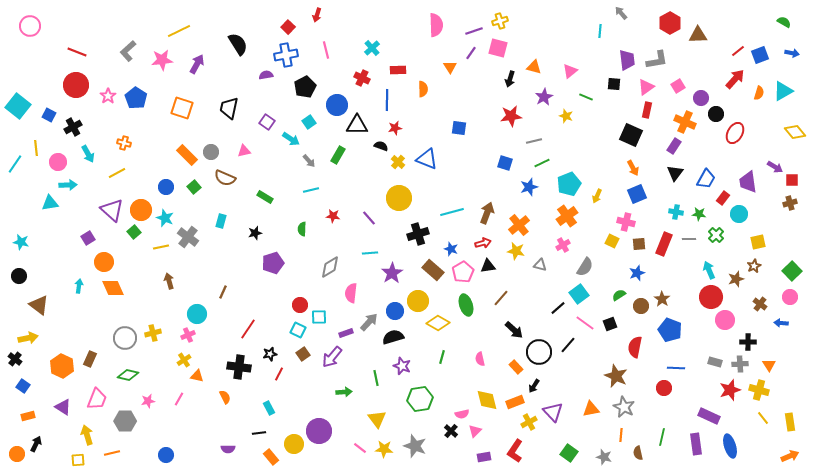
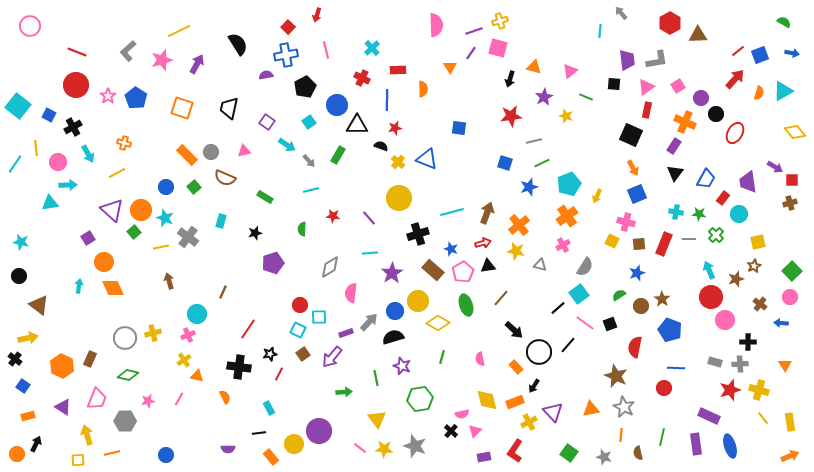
pink star at (162, 60): rotated 10 degrees counterclockwise
cyan arrow at (291, 139): moved 4 px left, 6 px down
orange triangle at (769, 365): moved 16 px right
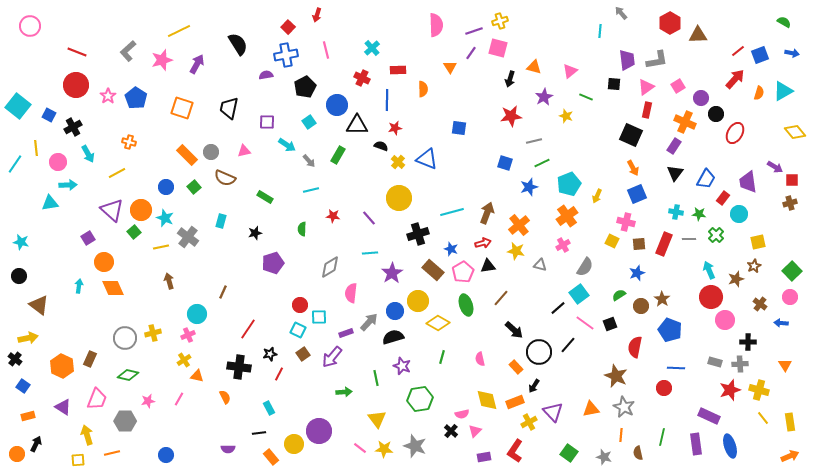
purple square at (267, 122): rotated 35 degrees counterclockwise
orange cross at (124, 143): moved 5 px right, 1 px up
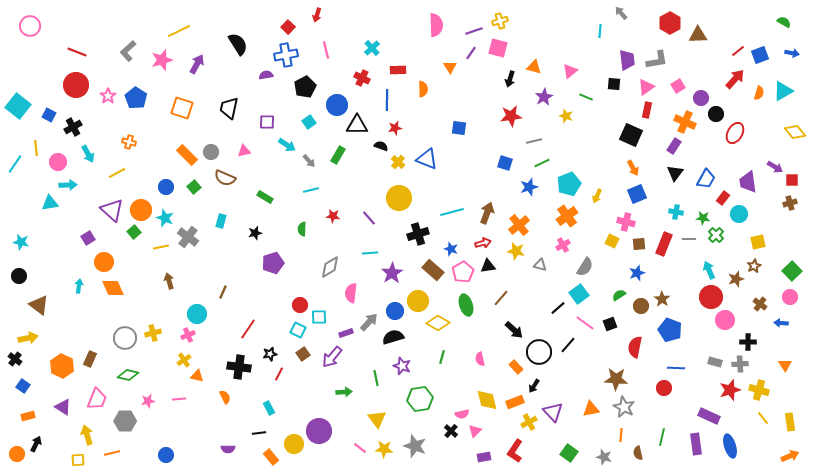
green star at (699, 214): moved 4 px right, 4 px down
brown star at (616, 376): moved 3 px down; rotated 20 degrees counterclockwise
pink line at (179, 399): rotated 56 degrees clockwise
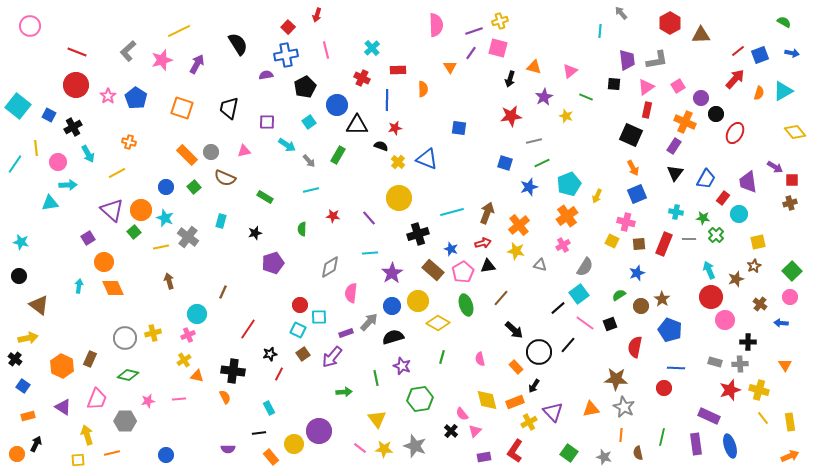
brown triangle at (698, 35): moved 3 px right
blue circle at (395, 311): moved 3 px left, 5 px up
black cross at (239, 367): moved 6 px left, 4 px down
pink semicircle at (462, 414): rotated 64 degrees clockwise
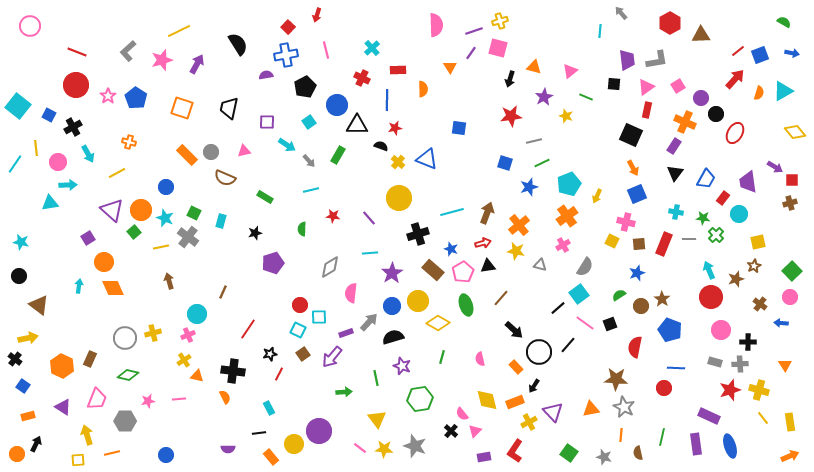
green square at (194, 187): moved 26 px down; rotated 24 degrees counterclockwise
pink circle at (725, 320): moved 4 px left, 10 px down
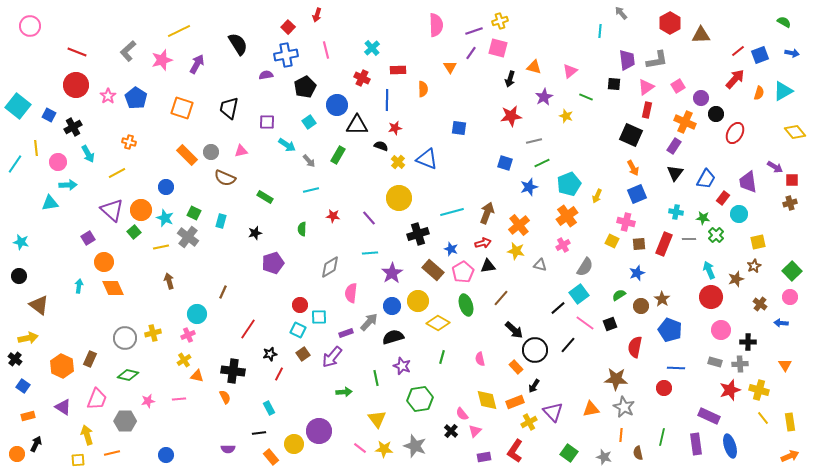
pink triangle at (244, 151): moved 3 px left
black circle at (539, 352): moved 4 px left, 2 px up
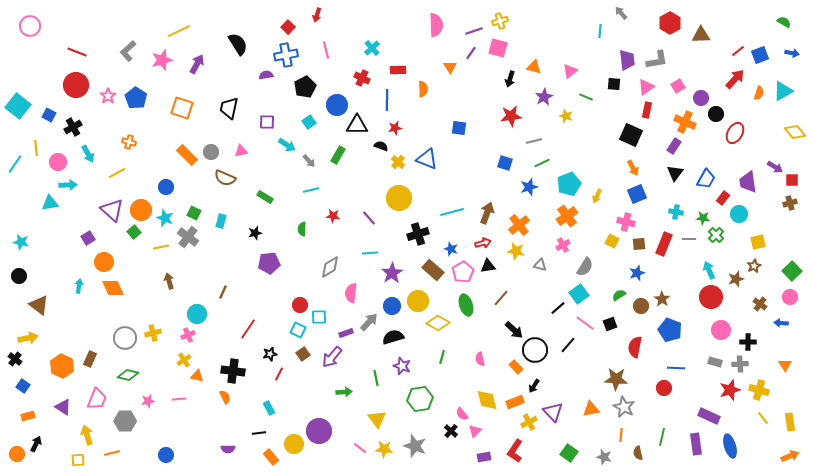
purple pentagon at (273, 263): moved 4 px left; rotated 10 degrees clockwise
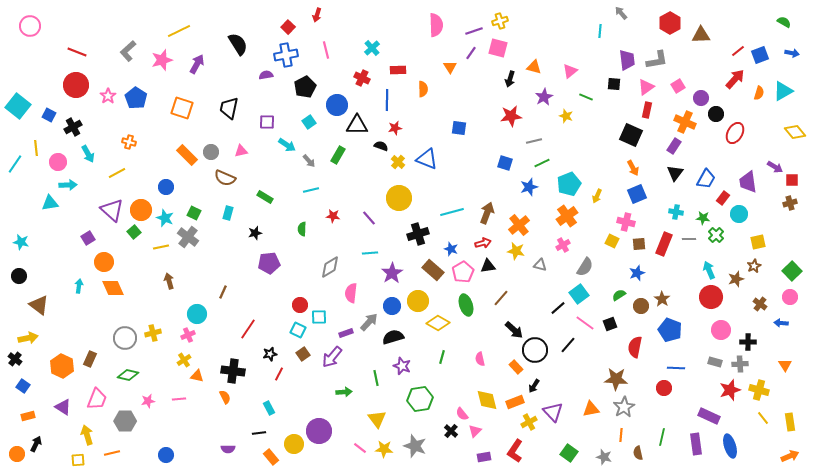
cyan rectangle at (221, 221): moved 7 px right, 8 px up
gray star at (624, 407): rotated 15 degrees clockwise
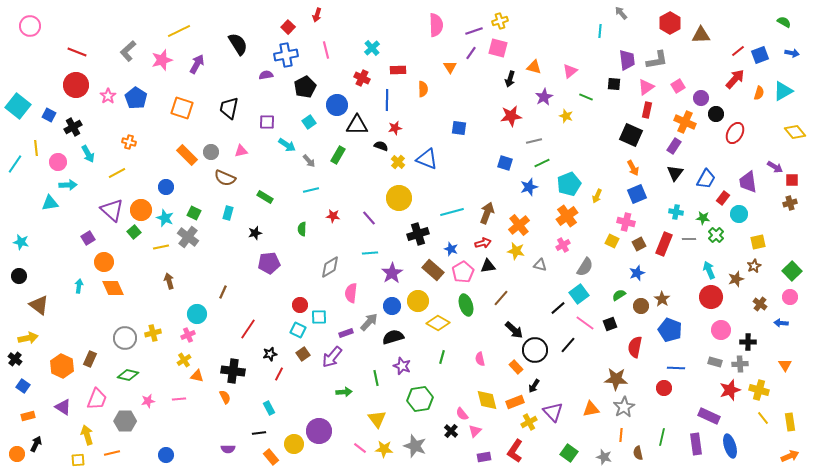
brown square at (639, 244): rotated 24 degrees counterclockwise
